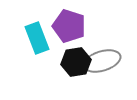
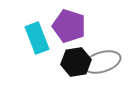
gray ellipse: moved 1 px down
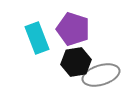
purple pentagon: moved 4 px right, 3 px down
gray ellipse: moved 1 px left, 13 px down
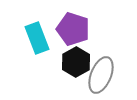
black hexagon: rotated 20 degrees counterclockwise
gray ellipse: rotated 51 degrees counterclockwise
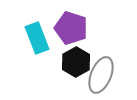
purple pentagon: moved 2 px left, 1 px up
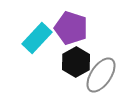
cyan rectangle: rotated 64 degrees clockwise
gray ellipse: rotated 12 degrees clockwise
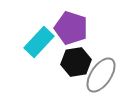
cyan rectangle: moved 2 px right, 4 px down
black hexagon: rotated 20 degrees clockwise
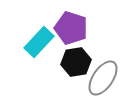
gray ellipse: moved 2 px right, 3 px down
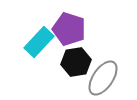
purple pentagon: moved 2 px left, 1 px down
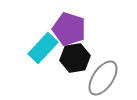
cyan rectangle: moved 4 px right, 6 px down
black hexagon: moved 1 px left, 4 px up
